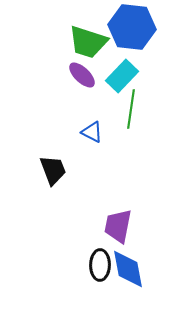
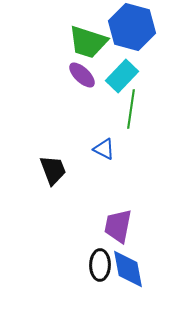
blue hexagon: rotated 9 degrees clockwise
blue triangle: moved 12 px right, 17 px down
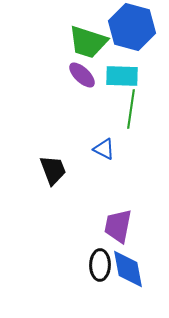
cyan rectangle: rotated 48 degrees clockwise
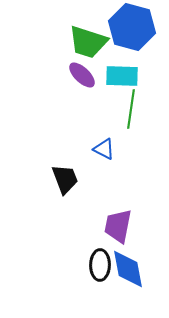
black trapezoid: moved 12 px right, 9 px down
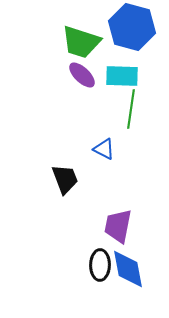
green trapezoid: moved 7 px left
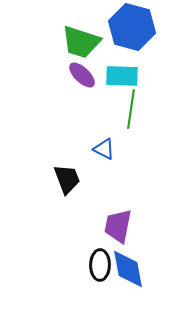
black trapezoid: moved 2 px right
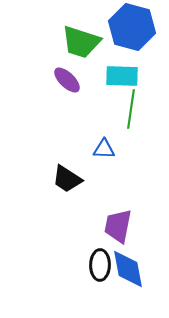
purple ellipse: moved 15 px left, 5 px down
blue triangle: rotated 25 degrees counterclockwise
black trapezoid: rotated 144 degrees clockwise
